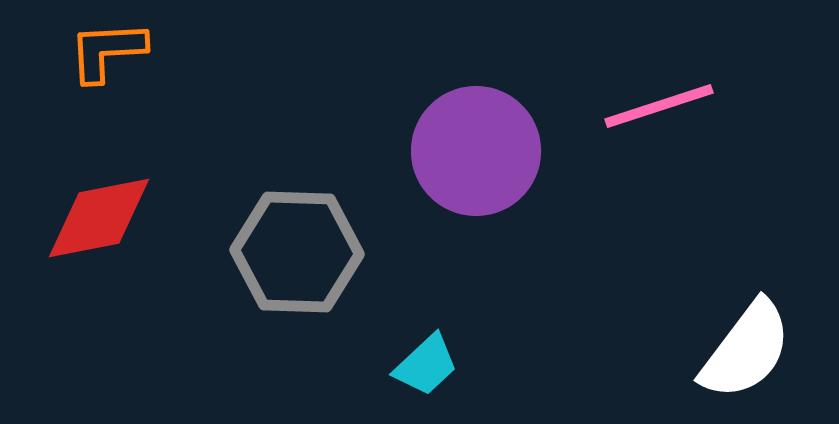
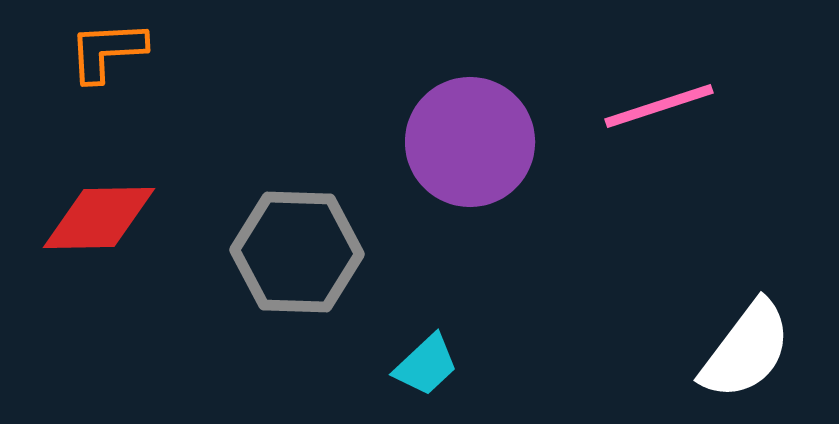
purple circle: moved 6 px left, 9 px up
red diamond: rotated 10 degrees clockwise
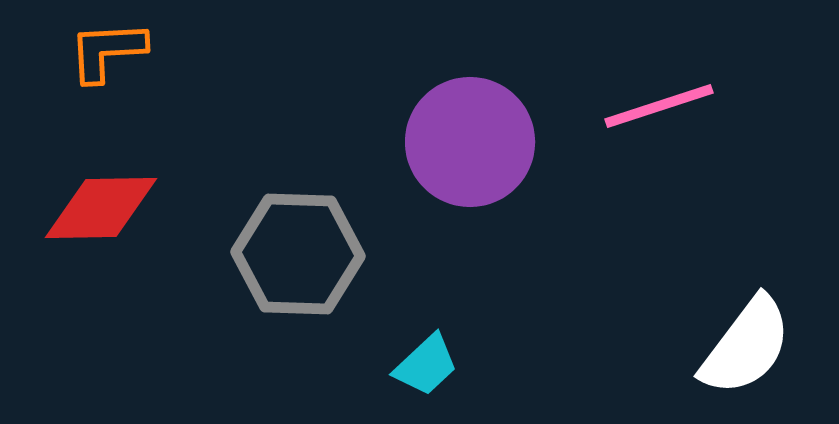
red diamond: moved 2 px right, 10 px up
gray hexagon: moved 1 px right, 2 px down
white semicircle: moved 4 px up
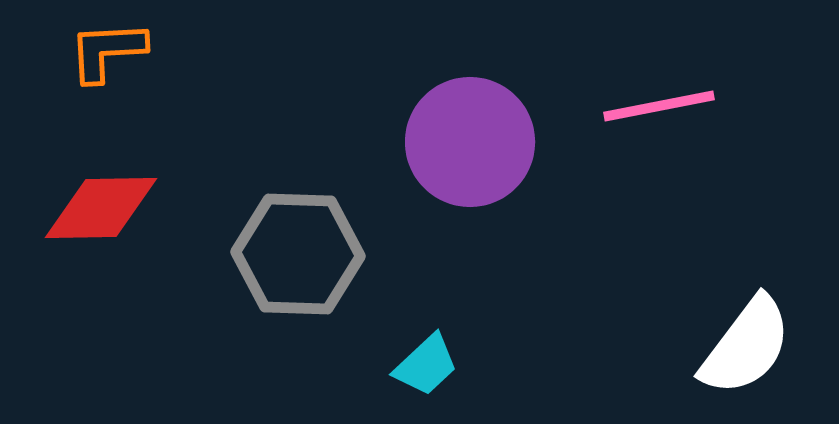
pink line: rotated 7 degrees clockwise
